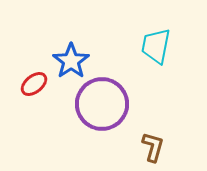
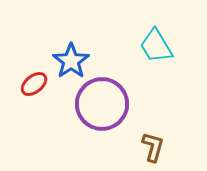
cyan trapezoid: rotated 42 degrees counterclockwise
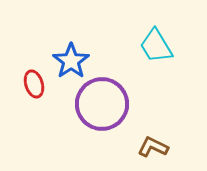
red ellipse: rotated 68 degrees counterclockwise
brown L-shape: rotated 80 degrees counterclockwise
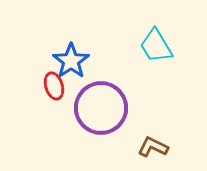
red ellipse: moved 20 px right, 2 px down
purple circle: moved 1 px left, 4 px down
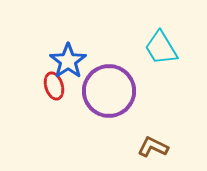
cyan trapezoid: moved 5 px right, 2 px down
blue star: moved 3 px left
purple circle: moved 8 px right, 17 px up
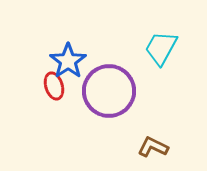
cyan trapezoid: rotated 60 degrees clockwise
